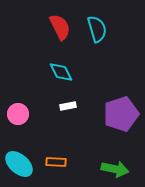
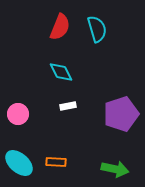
red semicircle: rotated 48 degrees clockwise
cyan ellipse: moved 1 px up
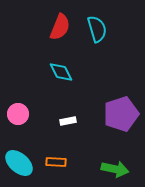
white rectangle: moved 15 px down
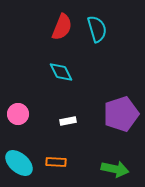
red semicircle: moved 2 px right
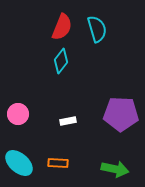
cyan diamond: moved 11 px up; rotated 65 degrees clockwise
purple pentagon: rotated 20 degrees clockwise
orange rectangle: moved 2 px right, 1 px down
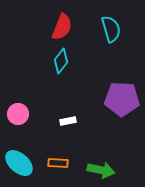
cyan semicircle: moved 14 px right
purple pentagon: moved 1 px right, 15 px up
green arrow: moved 14 px left, 1 px down
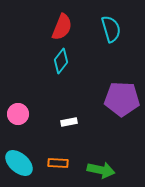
white rectangle: moved 1 px right, 1 px down
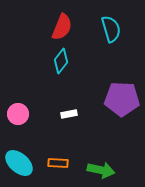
white rectangle: moved 8 px up
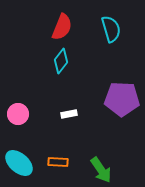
orange rectangle: moved 1 px up
green arrow: rotated 44 degrees clockwise
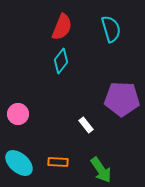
white rectangle: moved 17 px right, 11 px down; rotated 63 degrees clockwise
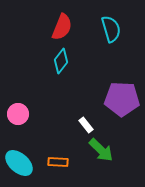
green arrow: moved 20 px up; rotated 12 degrees counterclockwise
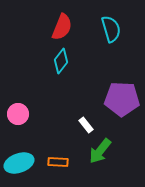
green arrow: moved 1 px left, 1 px down; rotated 84 degrees clockwise
cyan ellipse: rotated 60 degrees counterclockwise
